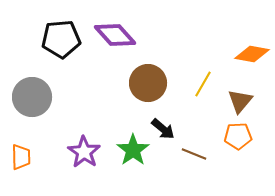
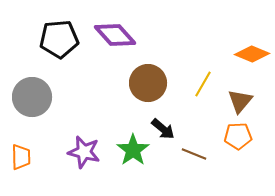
black pentagon: moved 2 px left
orange diamond: rotated 12 degrees clockwise
purple star: rotated 20 degrees counterclockwise
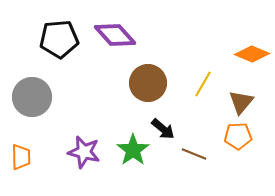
brown triangle: moved 1 px right, 1 px down
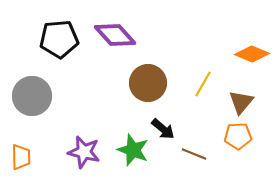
gray circle: moved 1 px up
green star: rotated 16 degrees counterclockwise
